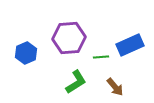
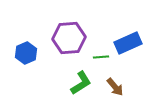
blue rectangle: moved 2 px left, 2 px up
green L-shape: moved 5 px right, 1 px down
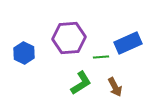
blue hexagon: moved 2 px left; rotated 10 degrees counterclockwise
brown arrow: rotated 12 degrees clockwise
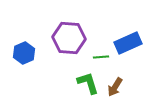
purple hexagon: rotated 8 degrees clockwise
blue hexagon: rotated 10 degrees clockwise
green L-shape: moved 7 px right; rotated 75 degrees counterclockwise
brown arrow: rotated 60 degrees clockwise
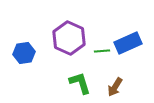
purple hexagon: rotated 20 degrees clockwise
blue hexagon: rotated 15 degrees clockwise
green line: moved 1 px right, 6 px up
green L-shape: moved 8 px left
